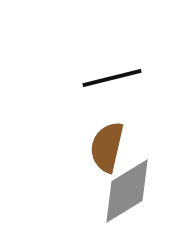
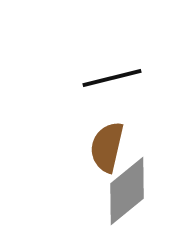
gray diamond: rotated 8 degrees counterclockwise
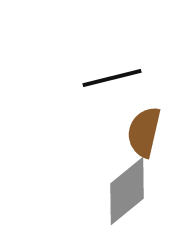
brown semicircle: moved 37 px right, 15 px up
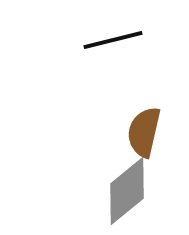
black line: moved 1 px right, 38 px up
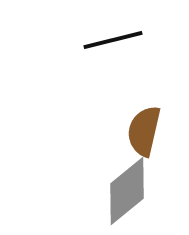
brown semicircle: moved 1 px up
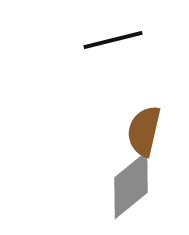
gray diamond: moved 4 px right, 6 px up
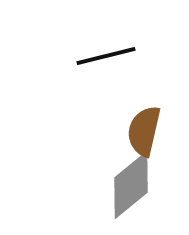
black line: moved 7 px left, 16 px down
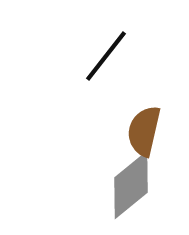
black line: rotated 38 degrees counterclockwise
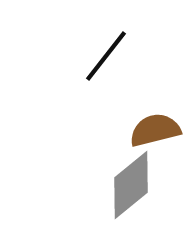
brown semicircle: moved 11 px right, 1 px up; rotated 63 degrees clockwise
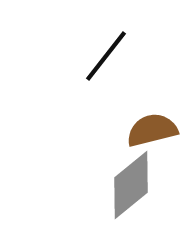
brown semicircle: moved 3 px left
